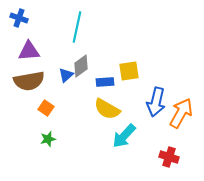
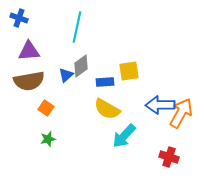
blue arrow: moved 4 px right, 3 px down; rotated 76 degrees clockwise
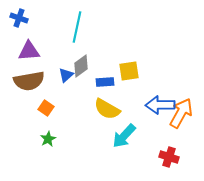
green star: rotated 14 degrees counterclockwise
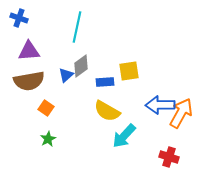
yellow semicircle: moved 2 px down
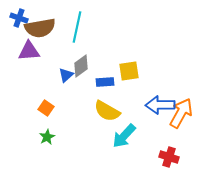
brown semicircle: moved 11 px right, 53 px up
green star: moved 1 px left, 2 px up
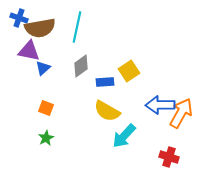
purple triangle: rotated 15 degrees clockwise
yellow square: rotated 25 degrees counterclockwise
blue triangle: moved 23 px left, 7 px up
orange square: rotated 14 degrees counterclockwise
green star: moved 1 px left, 1 px down
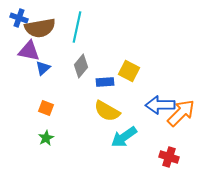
gray diamond: rotated 15 degrees counterclockwise
yellow square: rotated 30 degrees counterclockwise
orange arrow: rotated 16 degrees clockwise
cyan arrow: moved 1 px down; rotated 12 degrees clockwise
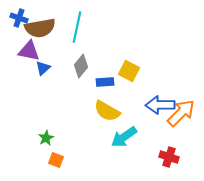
orange square: moved 10 px right, 52 px down
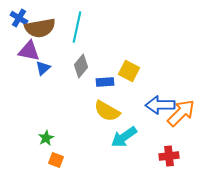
blue cross: rotated 12 degrees clockwise
red cross: moved 1 px up; rotated 24 degrees counterclockwise
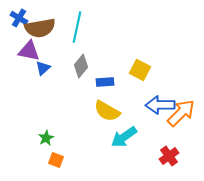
yellow square: moved 11 px right, 1 px up
red cross: rotated 30 degrees counterclockwise
